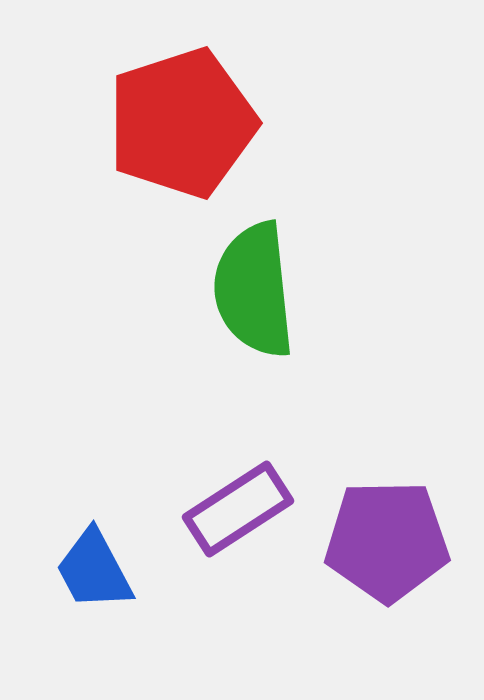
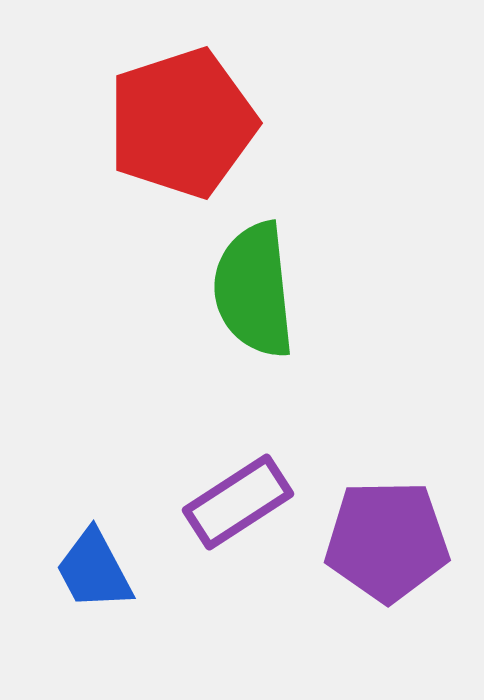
purple rectangle: moved 7 px up
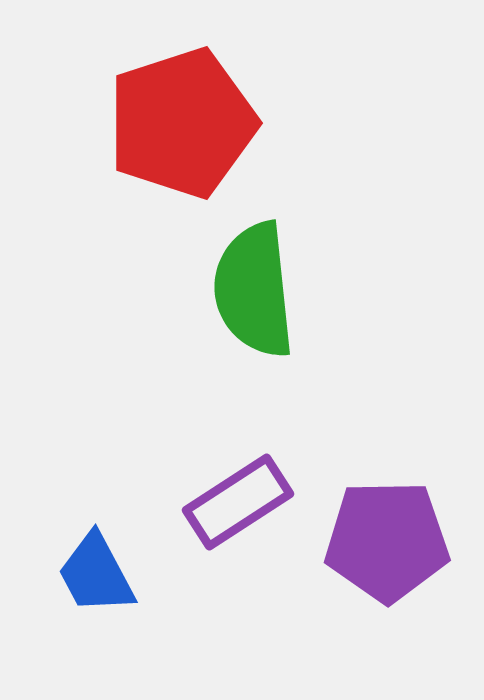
blue trapezoid: moved 2 px right, 4 px down
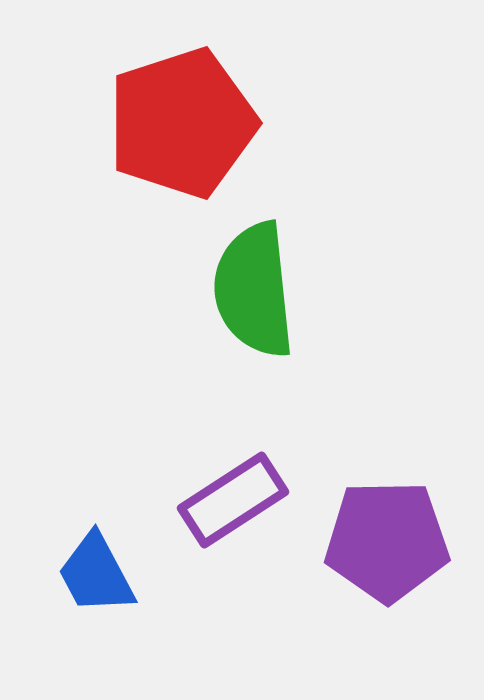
purple rectangle: moved 5 px left, 2 px up
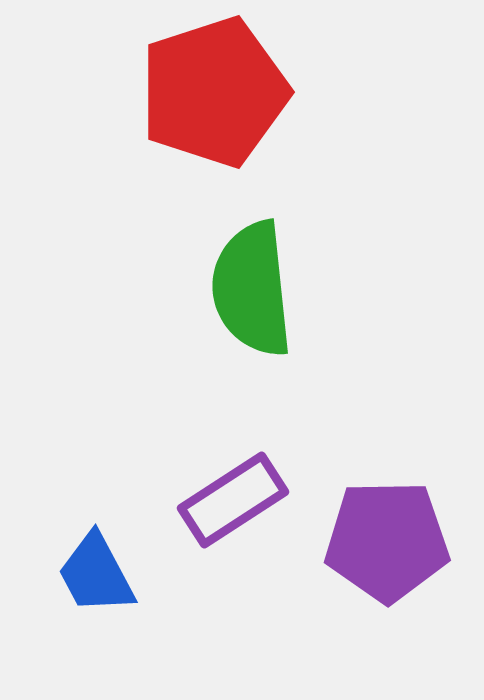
red pentagon: moved 32 px right, 31 px up
green semicircle: moved 2 px left, 1 px up
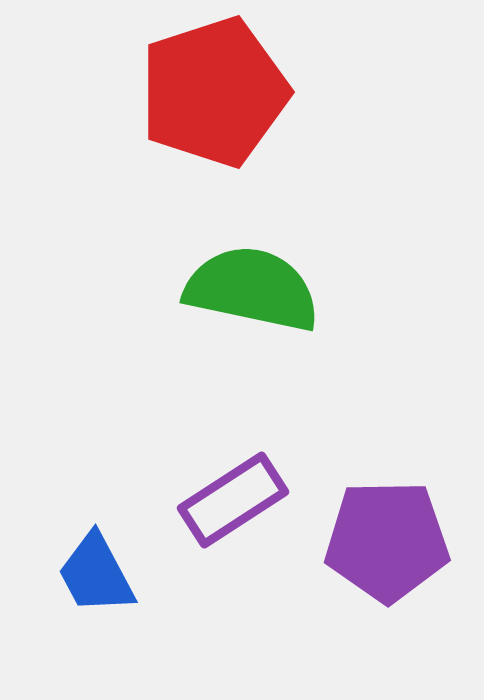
green semicircle: rotated 108 degrees clockwise
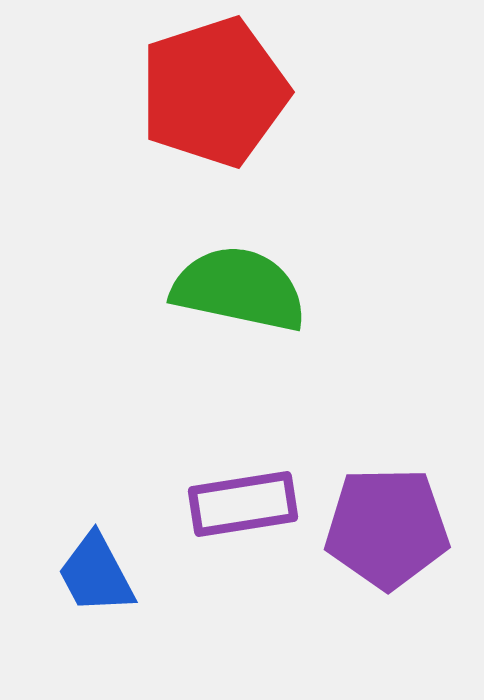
green semicircle: moved 13 px left
purple rectangle: moved 10 px right, 4 px down; rotated 24 degrees clockwise
purple pentagon: moved 13 px up
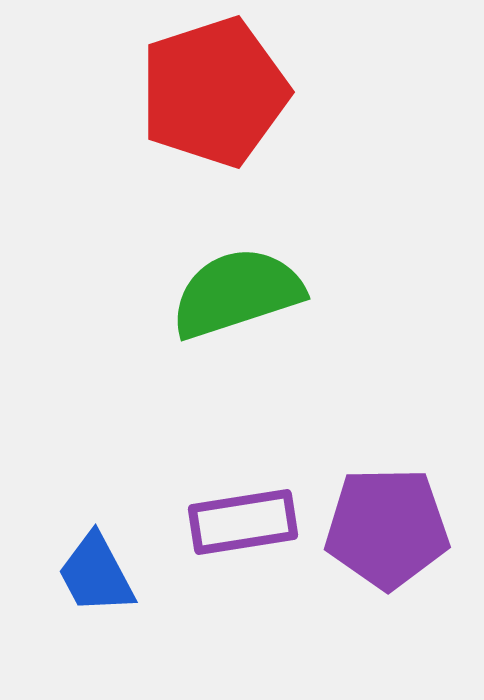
green semicircle: moved 2 px left, 4 px down; rotated 30 degrees counterclockwise
purple rectangle: moved 18 px down
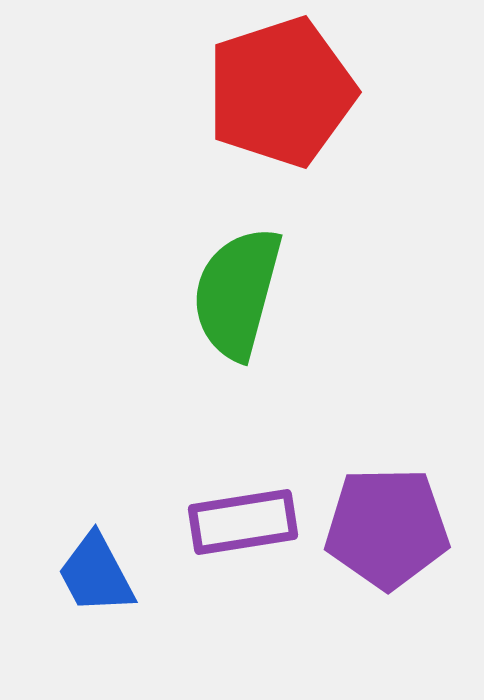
red pentagon: moved 67 px right
green semicircle: rotated 57 degrees counterclockwise
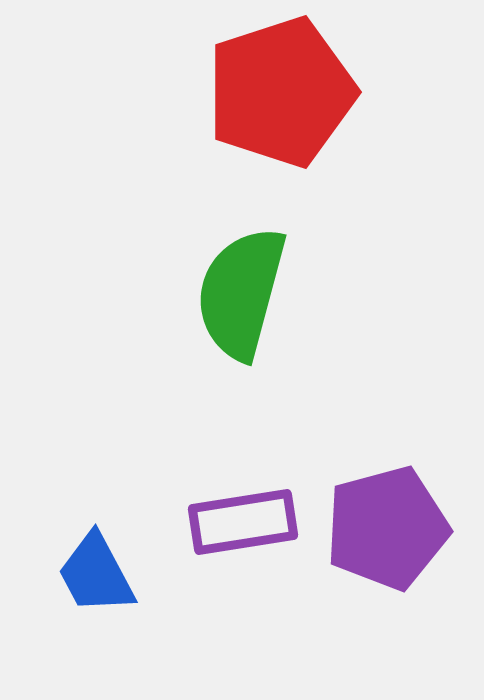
green semicircle: moved 4 px right
purple pentagon: rotated 14 degrees counterclockwise
